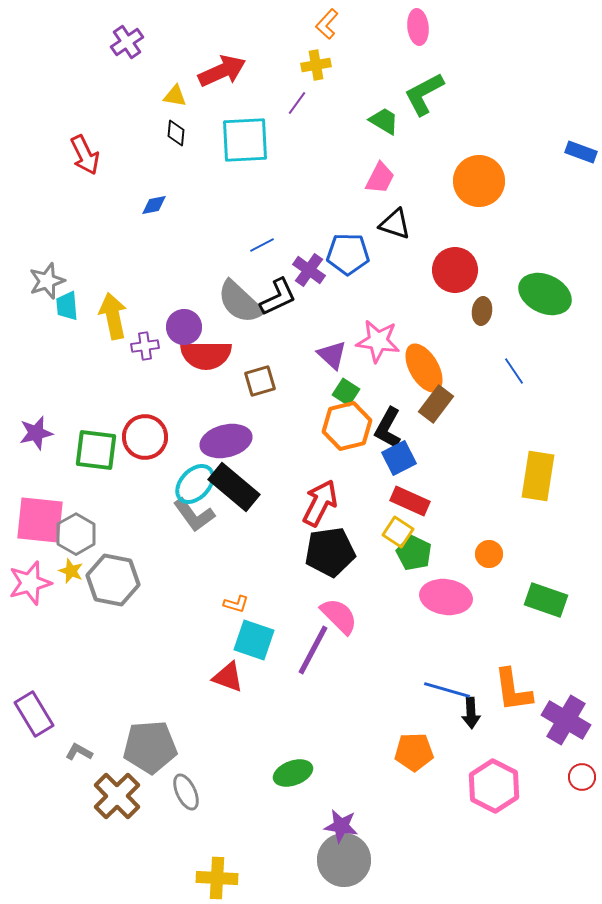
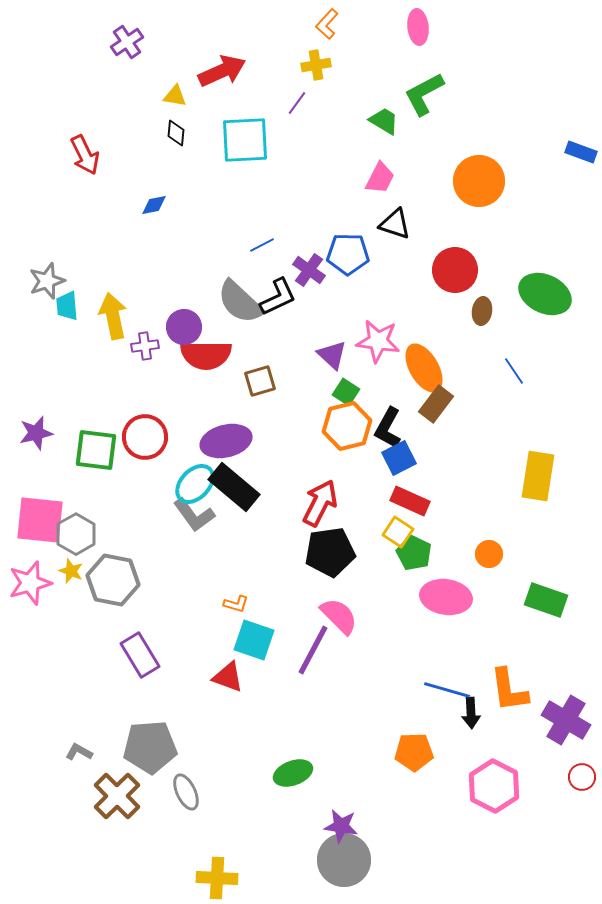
orange L-shape at (513, 690): moved 4 px left
purple rectangle at (34, 714): moved 106 px right, 59 px up
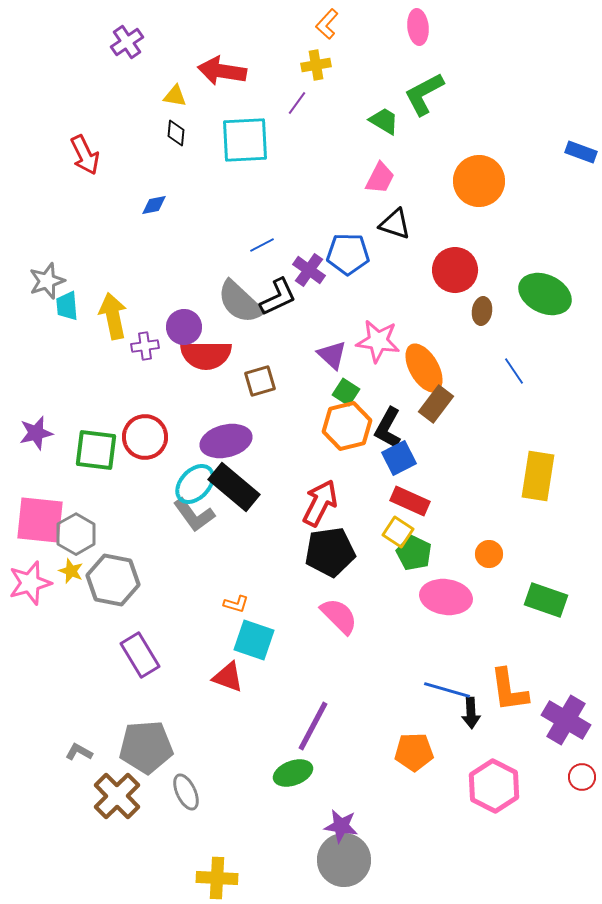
red arrow at (222, 71): rotated 147 degrees counterclockwise
purple line at (313, 650): moved 76 px down
gray pentagon at (150, 747): moved 4 px left
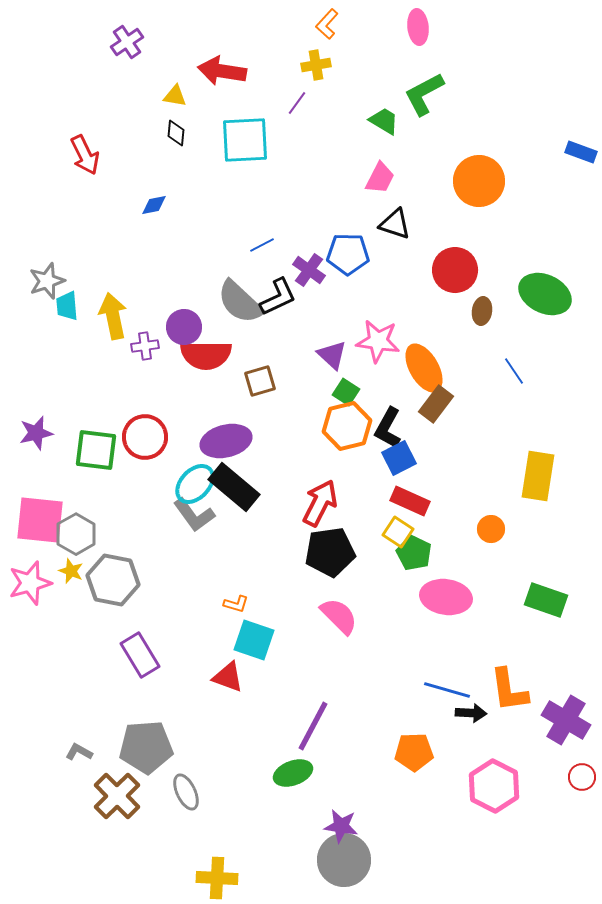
orange circle at (489, 554): moved 2 px right, 25 px up
black arrow at (471, 713): rotated 84 degrees counterclockwise
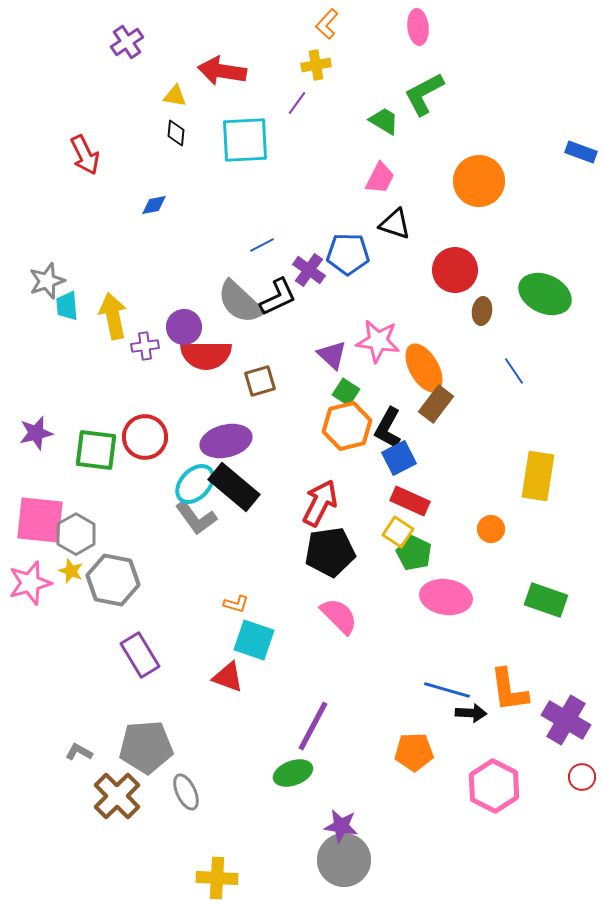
gray L-shape at (194, 515): moved 2 px right, 3 px down
